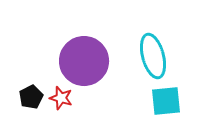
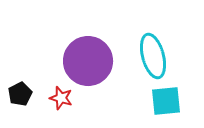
purple circle: moved 4 px right
black pentagon: moved 11 px left, 3 px up
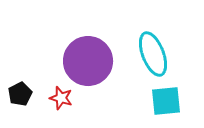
cyan ellipse: moved 2 px up; rotated 6 degrees counterclockwise
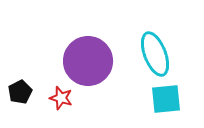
cyan ellipse: moved 2 px right
black pentagon: moved 2 px up
cyan square: moved 2 px up
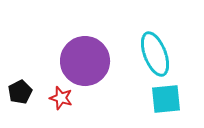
purple circle: moved 3 px left
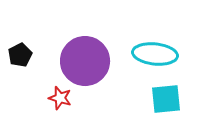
cyan ellipse: rotated 63 degrees counterclockwise
black pentagon: moved 37 px up
red star: moved 1 px left
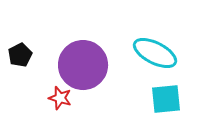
cyan ellipse: moved 1 px up; rotated 21 degrees clockwise
purple circle: moved 2 px left, 4 px down
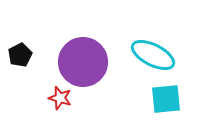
cyan ellipse: moved 2 px left, 2 px down
purple circle: moved 3 px up
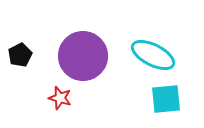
purple circle: moved 6 px up
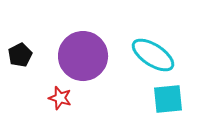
cyan ellipse: rotated 6 degrees clockwise
cyan square: moved 2 px right
